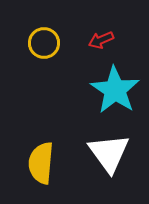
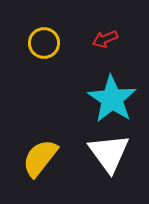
red arrow: moved 4 px right, 1 px up
cyan star: moved 3 px left, 9 px down
yellow semicircle: moved 1 px left, 5 px up; rotated 33 degrees clockwise
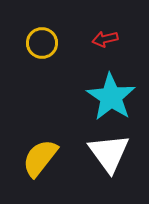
red arrow: rotated 10 degrees clockwise
yellow circle: moved 2 px left
cyan star: moved 1 px left, 2 px up
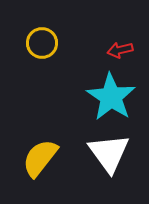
red arrow: moved 15 px right, 11 px down
